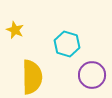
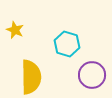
yellow semicircle: moved 1 px left
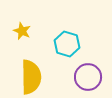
yellow star: moved 7 px right, 1 px down
purple circle: moved 4 px left, 2 px down
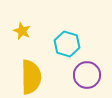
purple circle: moved 1 px left, 2 px up
